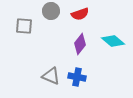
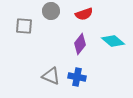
red semicircle: moved 4 px right
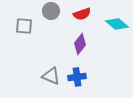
red semicircle: moved 2 px left
cyan diamond: moved 4 px right, 17 px up
blue cross: rotated 18 degrees counterclockwise
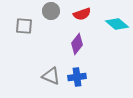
purple diamond: moved 3 px left
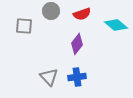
cyan diamond: moved 1 px left, 1 px down
gray triangle: moved 2 px left, 1 px down; rotated 24 degrees clockwise
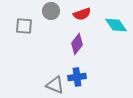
cyan diamond: rotated 15 degrees clockwise
gray triangle: moved 6 px right, 8 px down; rotated 24 degrees counterclockwise
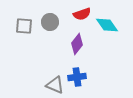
gray circle: moved 1 px left, 11 px down
cyan diamond: moved 9 px left
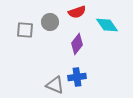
red semicircle: moved 5 px left, 2 px up
gray square: moved 1 px right, 4 px down
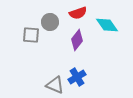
red semicircle: moved 1 px right, 1 px down
gray square: moved 6 px right, 5 px down
purple diamond: moved 4 px up
blue cross: rotated 24 degrees counterclockwise
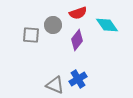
gray circle: moved 3 px right, 3 px down
blue cross: moved 1 px right, 2 px down
